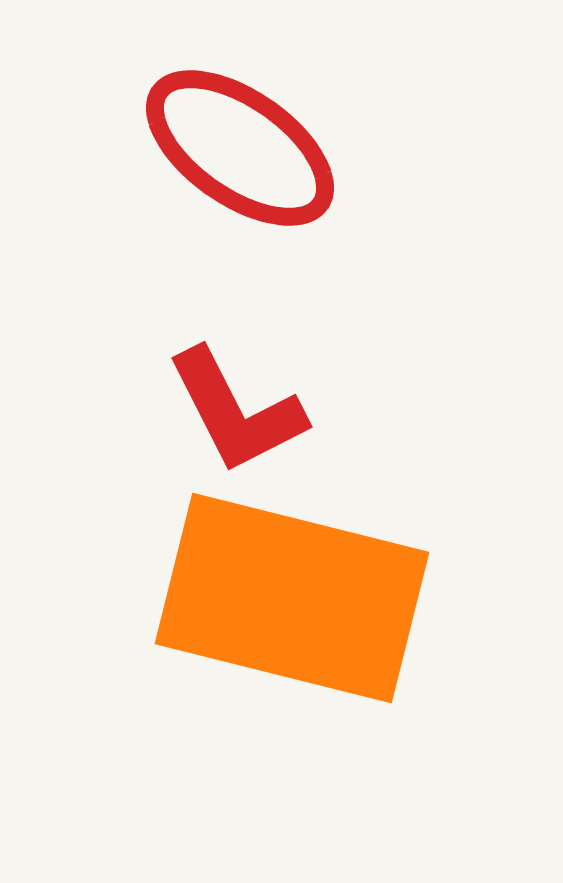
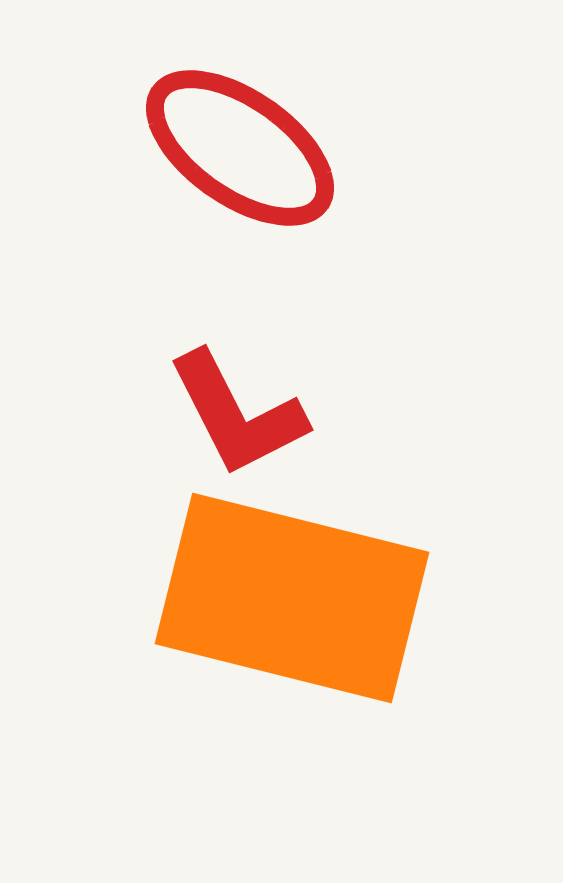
red L-shape: moved 1 px right, 3 px down
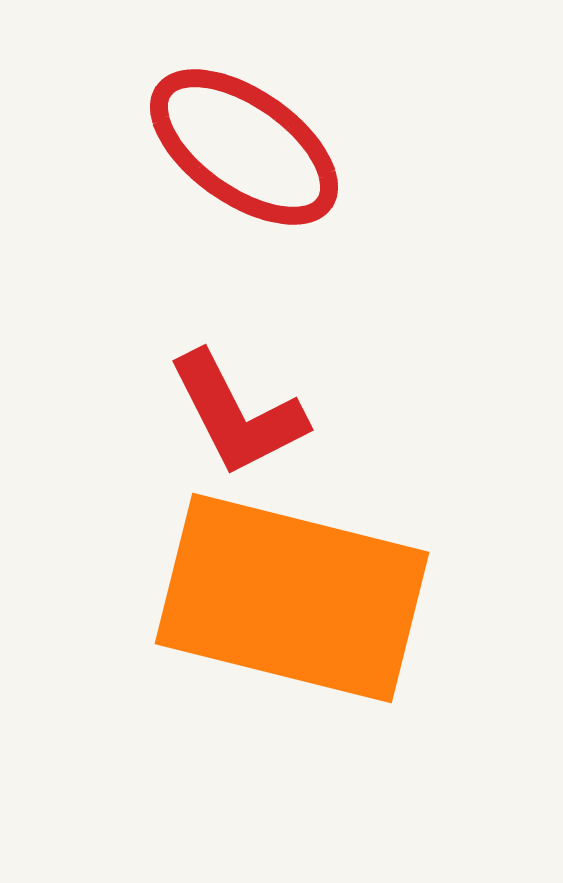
red ellipse: moved 4 px right, 1 px up
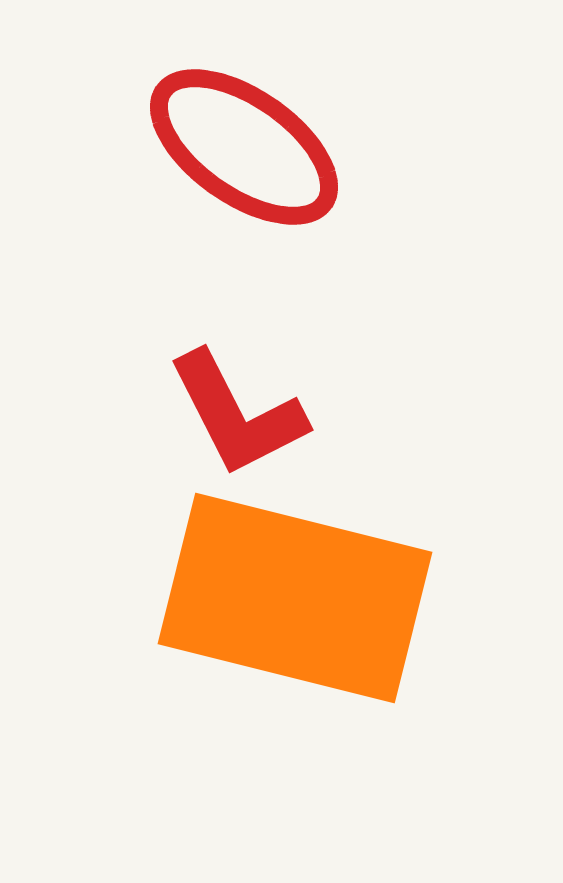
orange rectangle: moved 3 px right
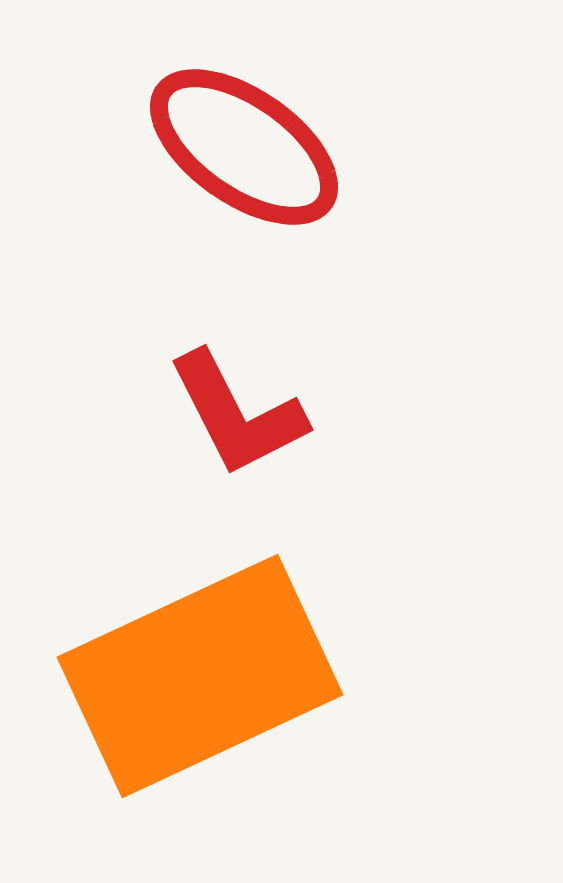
orange rectangle: moved 95 px left, 78 px down; rotated 39 degrees counterclockwise
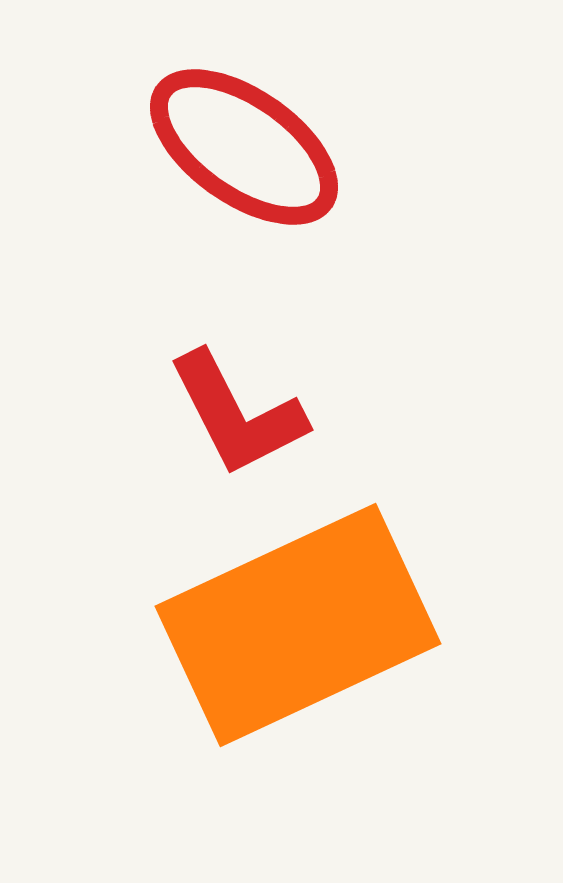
orange rectangle: moved 98 px right, 51 px up
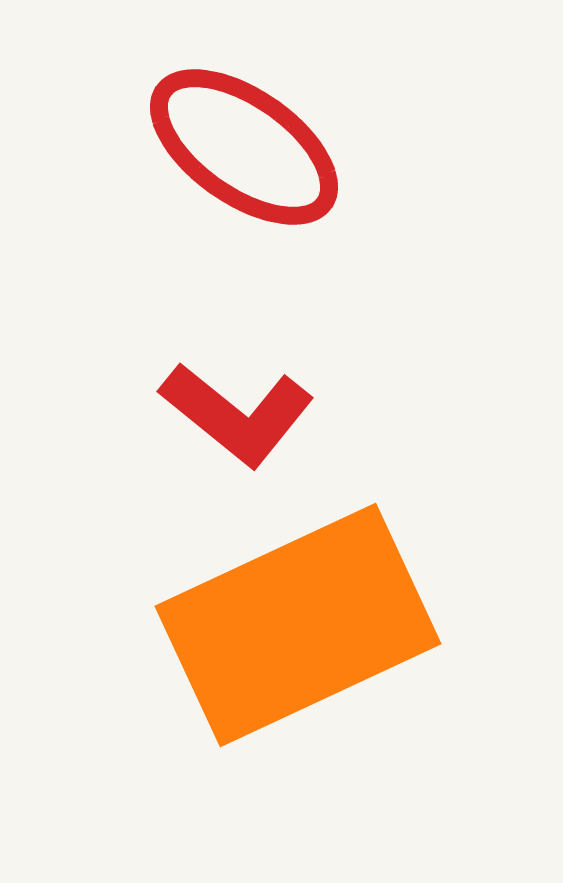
red L-shape: rotated 24 degrees counterclockwise
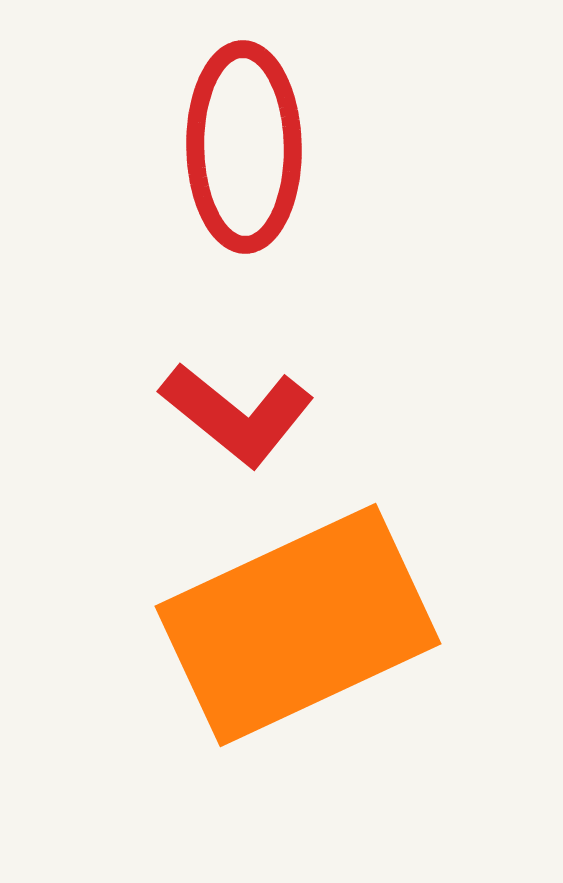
red ellipse: rotated 54 degrees clockwise
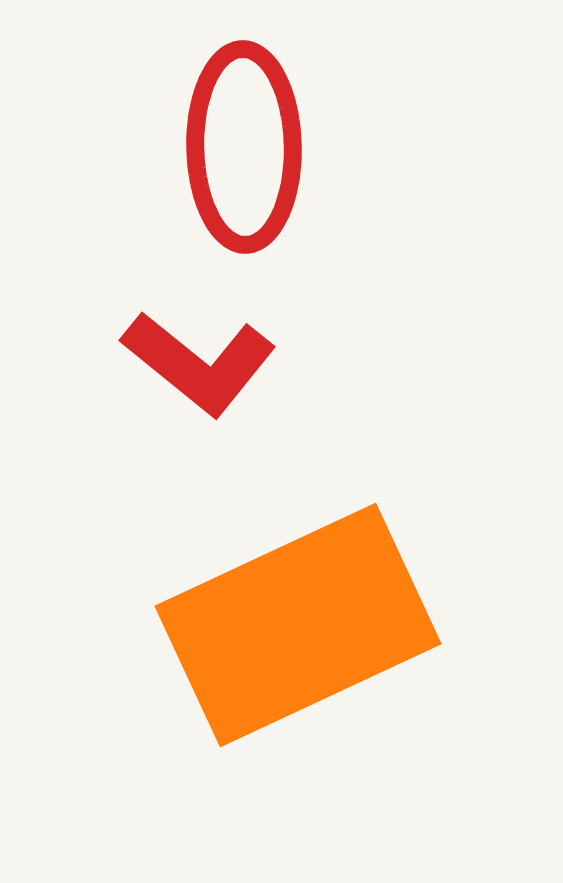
red L-shape: moved 38 px left, 51 px up
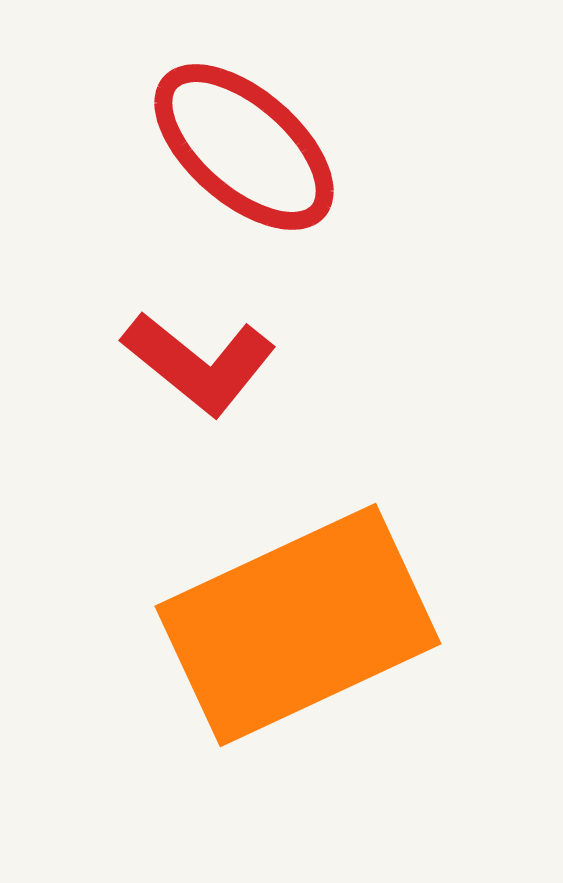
red ellipse: rotated 48 degrees counterclockwise
